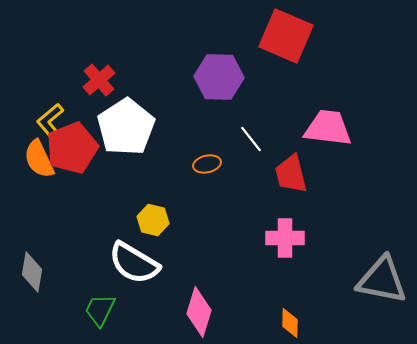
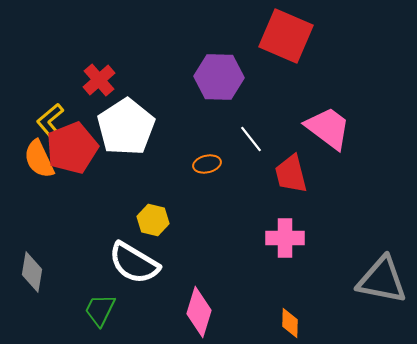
pink trapezoid: rotated 30 degrees clockwise
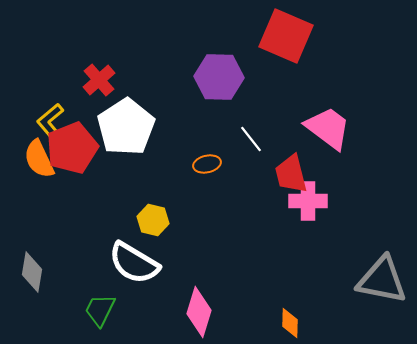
pink cross: moved 23 px right, 37 px up
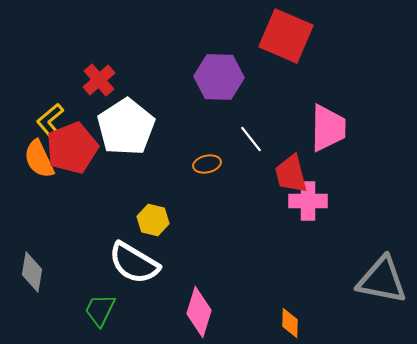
pink trapezoid: rotated 54 degrees clockwise
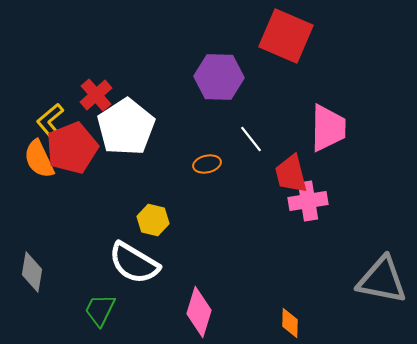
red cross: moved 3 px left, 15 px down
pink cross: rotated 9 degrees counterclockwise
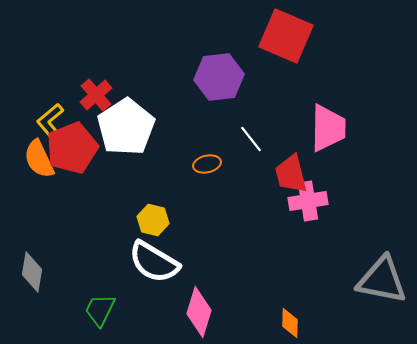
purple hexagon: rotated 9 degrees counterclockwise
white semicircle: moved 20 px right, 1 px up
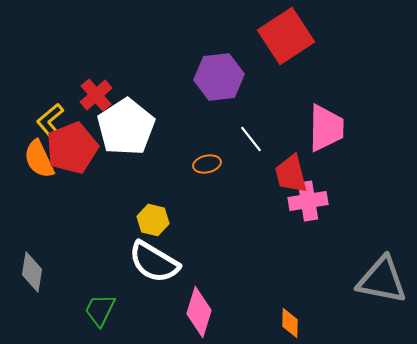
red square: rotated 34 degrees clockwise
pink trapezoid: moved 2 px left
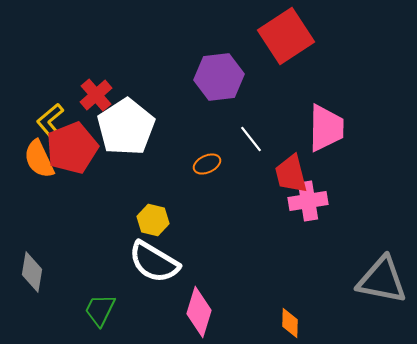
orange ellipse: rotated 12 degrees counterclockwise
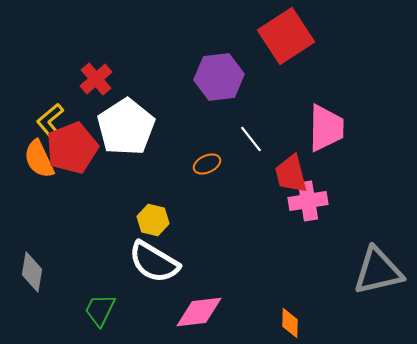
red cross: moved 16 px up
gray triangle: moved 4 px left, 9 px up; rotated 24 degrees counterclockwise
pink diamond: rotated 66 degrees clockwise
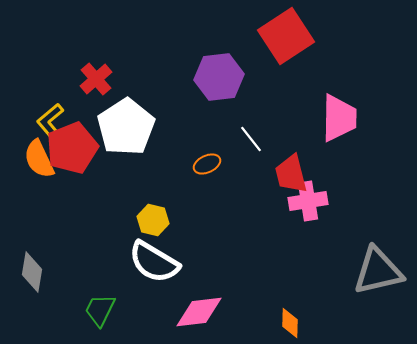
pink trapezoid: moved 13 px right, 10 px up
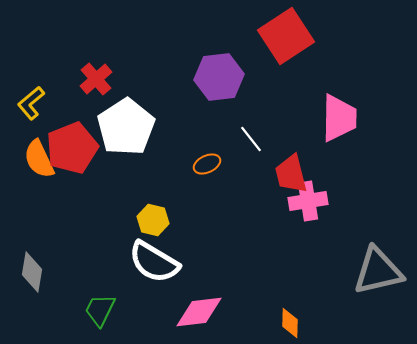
yellow L-shape: moved 19 px left, 17 px up
